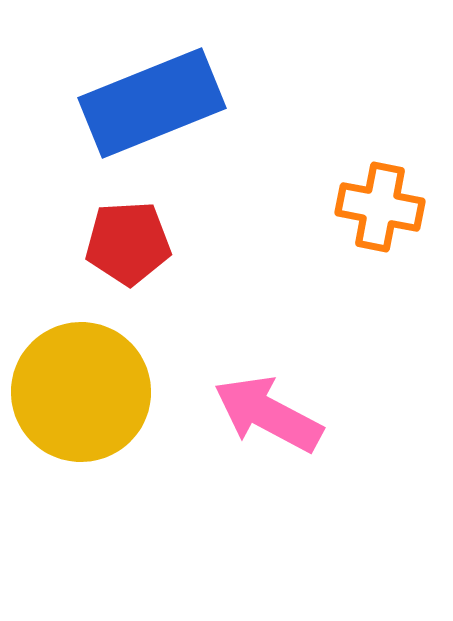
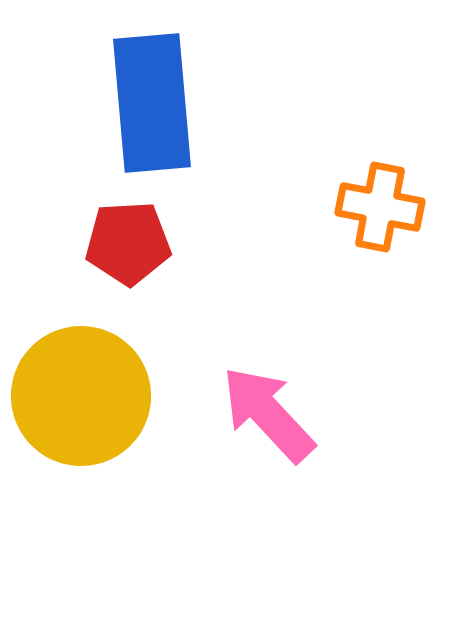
blue rectangle: rotated 73 degrees counterclockwise
yellow circle: moved 4 px down
pink arrow: rotated 19 degrees clockwise
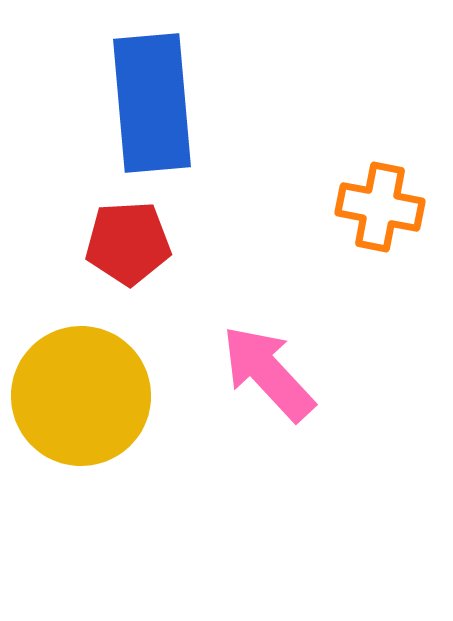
pink arrow: moved 41 px up
